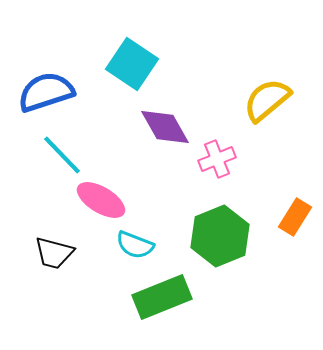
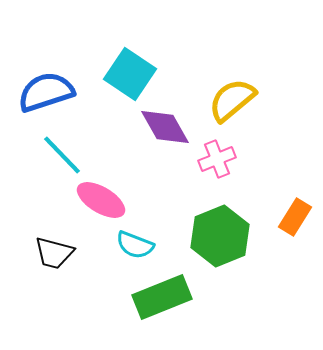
cyan square: moved 2 px left, 10 px down
yellow semicircle: moved 35 px left
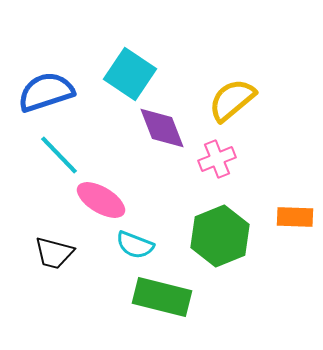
purple diamond: moved 3 px left, 1 px down; rotated 8 degrees clockwise
cyan line: moved 3 px left
orange rectangle: rotated 60 degrees clockwise
green rectangle: rotated 36 degrees clockwise
